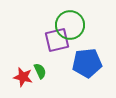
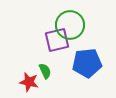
green semicircle: moved 5 px right
red star: moved 6 px right, 5 px down
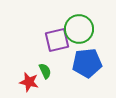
green circle: moved 9 px right, 4 px down
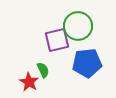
green circle: moved 1 px left, 3 px up
green semicircle: moved 2 px left, 1 px up
red star: rotated 18 degrees clockwise
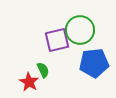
green circle: moved 2 px right, 4 px down
blue pentagon: moved 7 px right
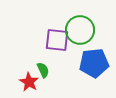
purple square: rotated 20 degrees clockwise
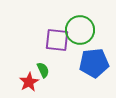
red star: rotated 12 degrees clockwise
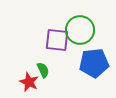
red star: rotated 18 degrees counterclockwise
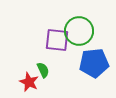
green circle: moved 1 px left, 1 px down
